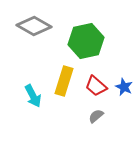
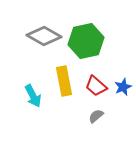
gray diamond: moved 10 px right, 10 px down
yellow rectangle: rotated 28 degrees counterclockwise
blue star: moved 1 px left; rotated 24 degrees clockwise
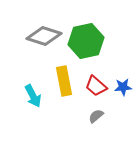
gray diamond: rotated 12 degrees counterclockwise
blue star: rotated 18 degrees clockwise
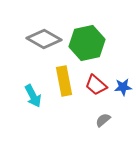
gray diamond: moved 3 px down; rotated 12 degrees clockwise
green hexagon: moved 1 px right, 2 px down
red trapezoid: moved 1 px up
gray semicircle: moved 7 px right, 4 px down
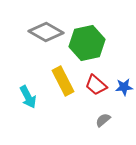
gray diamond: moved 2 px right, 7 px up
yellow rectangle: moved 1 px left; rotated 16 degrees counterclockwise
blue star: moved 1 px right
cyan arrow: moved 5 px left, 1 px down
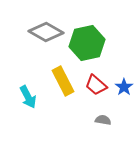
blue star: rotated 30 degrees counterclockwise
gray semicircle: rotated 49 degrees clockwise
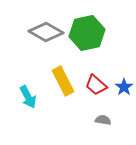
green hexagon: moved 10 px up
